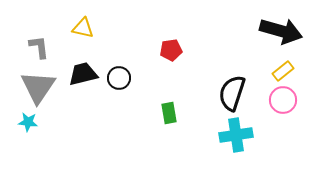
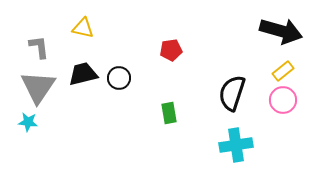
cyan cross: moved 10 px down
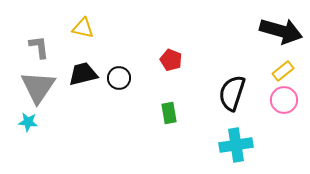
red pentagon: moved 10 px down; rotated 30 degrees clockwise
pink circle: moved 1 px right
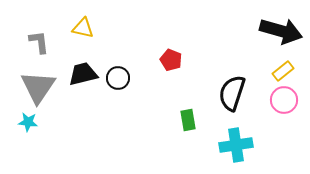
gray L-shape: moved 5 px up
black circle: moved 1 px left
green rectangle: moved 19 px right, 7 px down
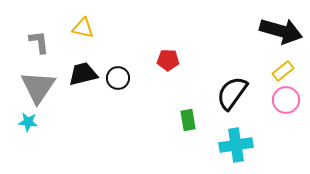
red pentagon: moved 3 px left; rotated 20 degrees counterclockwise
black semicircle: rotated 18 degrees clockwise
pink circle: moved 2 px right
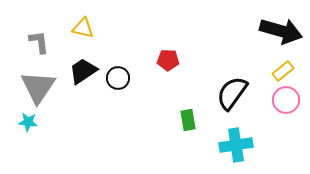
black trapezoid: moved 3 px up; rotated 20 degrees counterclockwise
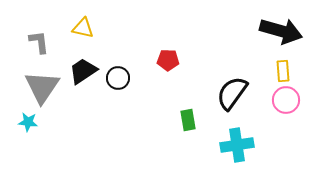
yellow rectangle: rotated 55 degrees counterclockwise
gray triangle: moved 4 px right
cyan cross: moved 1 px right
